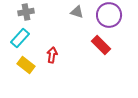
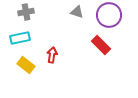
cyan rectangle: rotated 36 degrees clockwise
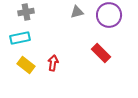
gray triangle: rotated 32 degrees counterclockwise
red rectangle: moved 8 px down
red arrow: moved 1 px right, 8 px down
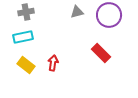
cyan rectangle: moved 3 px right, 1 px up
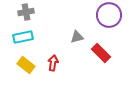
gray triangle: moved 25 px down
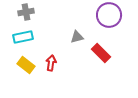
red arrow: moved 2 px left
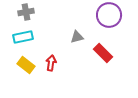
red rectangle: moved 2 px right
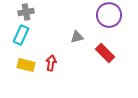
cyan rectangle: moved 2 px left, 2 px up; rotated 54 degrees counterclockwise
red rectangle: moved 2 px right
yellow rectangle: rotated 24 degrees counterclockwise
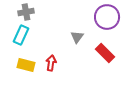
purple circle: moved 2 px left, 2 px down
gray triangle: rotated 40 degrees counterclockwise
